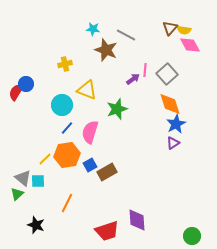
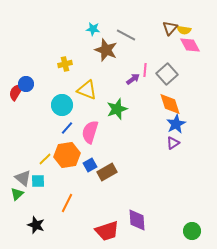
green circle: moved 5 px up
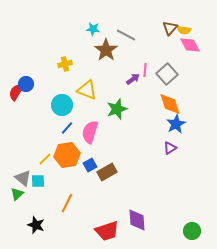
brown star: rotated 15 degrees clockwise
purple triangle: moved 3 px left, 5 px down
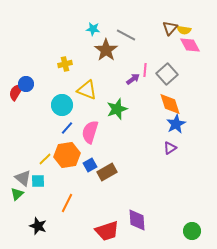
black star: moved 2 px right, 1 px down
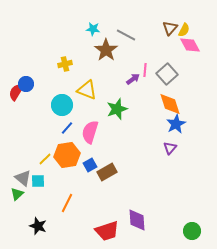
yellow semicircle: rotated 72 degrees counterclockwise
purple triangle: rotated 16 degrees counterclockwise
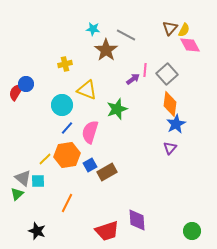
orange diamond: rotated 25 degrees clockwise
black star: moved 1 px left, 5 px down
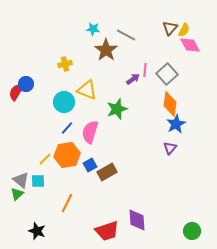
cyan circle: moved 2 px right, 3 px up
gray triangle: moved 2 px left, 2 px down
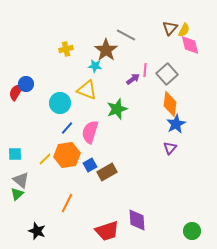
cyan star: moved 2 px right, 37 px down
pink diamond: rotated 15 degrees clockwise
yellow cross: moved 1 px right, 15 px up
cyan circle: moved 4 px left, 1 px down
cyan square: moved 23 px left, 27 px up
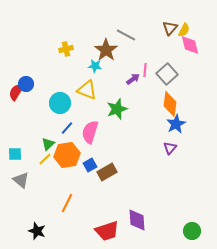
green triangle: moved 31 px right, 50 px up
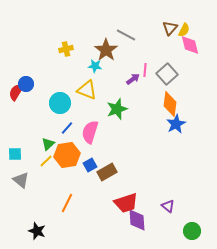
purple triangle: moved 2 px left, 58 px down; rotated 32 degrees counterclockwise
yellow line: moved 1 px right, 2 px down
red trapezoid: moved 19 px right, 28 px up
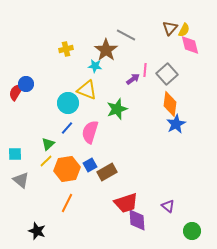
cyan circle: moved 8 px right
orange hexagon: moved 14 px down
